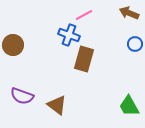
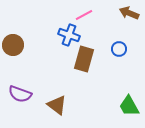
blue circle: moved 16 px left, 5 px down
purple semicircle: moved 2 px left, 2 px up
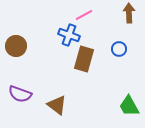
brown arrow: rotated 66 degrees clockwise
brown circle: moved 3 px right, 1 px down
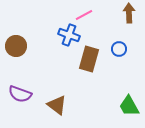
brown rectangle: moved 5 px right
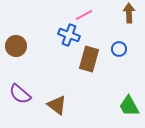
purple semicircle: rotated 20 degrees clockwise
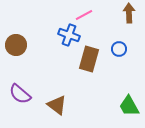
brown circle: moved 1 px up
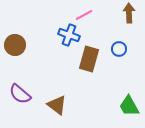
brown circle: moved 1 px left
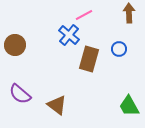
blue cross: rotated 20 degrees clockwise
